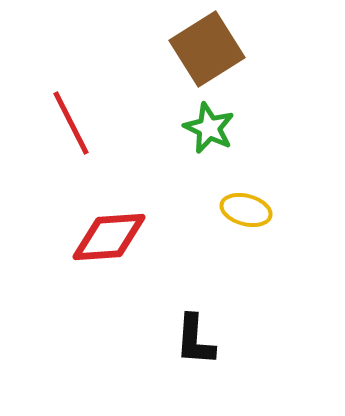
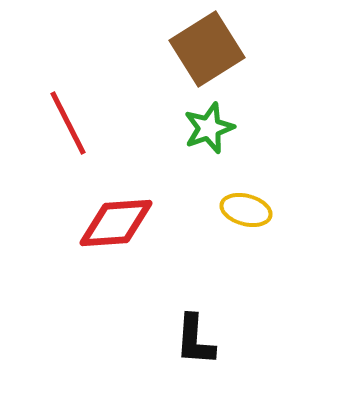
red line: moved 3 px left
green star: rotated 27 degrees clockwise
red diamond: moved 7 px right, 14 px up
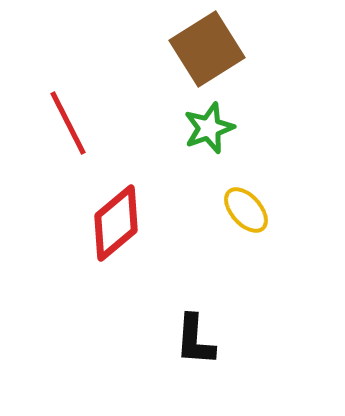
yellow ellipse: rotated 33 degrees clockwise
red diamond: rotated 36 degrees counterclockwise
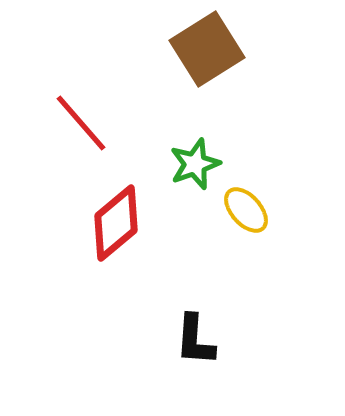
red line: moved 13 px right; rotated 14 degrees counterclockwise
green star: moved 14 px left, 36 px down
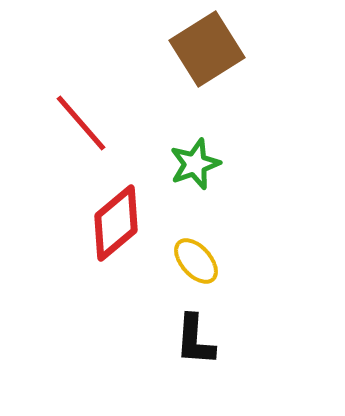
yellow ellipse: moved 50 px left, 51 px down
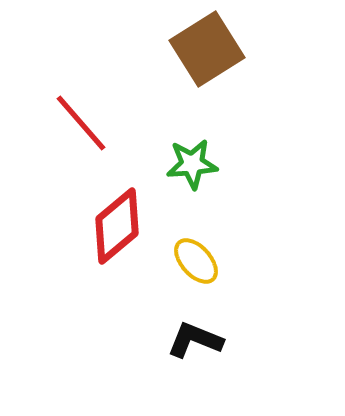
green star: moved 3 px left; rotated 15 degrees clockwise
red diamond: moved 1 px right, 3 px down
black L-shape: rotated 108 degrees clockwise
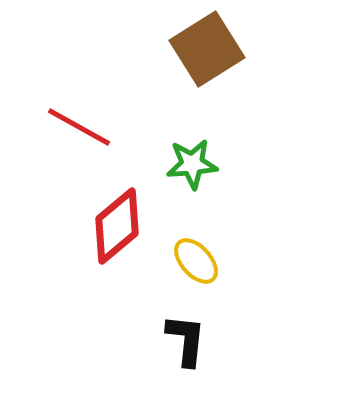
red line: moved 2 px left, 4 px down; rotated 20 degrees counterclockwise
black L-shape: moved 9 px left; rotated 74 degrees clockwise
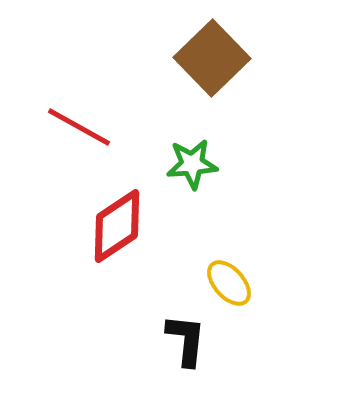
brown square: moved 5 px right, 9 px down; rotated 12 degrees counterclockwise
red diamond: rotated 6 degrees clockwise
yellow ellipse: moved 33 px right, 22 px down
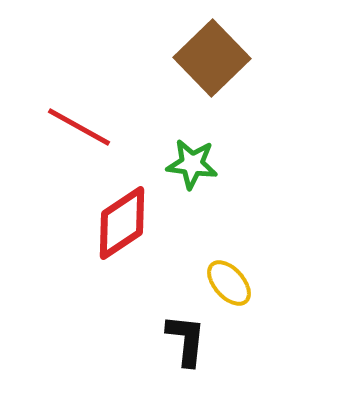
green star: rotated 12 degrees clockwise
red diamond: moved 5 px right, 3 px up
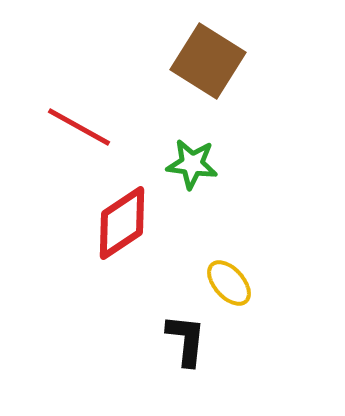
brown square: moved 4 px left, 3 px down; rotated 14 degrees counterclockwise
